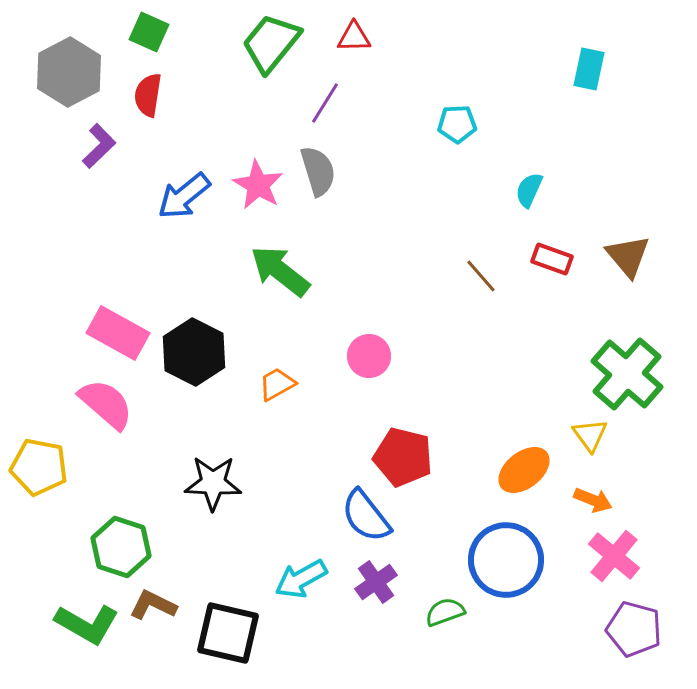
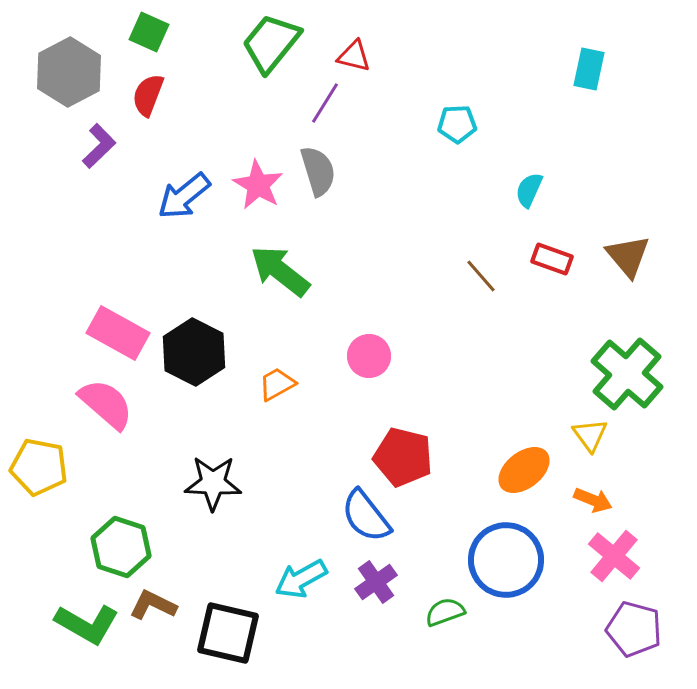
red triangle: moved 19 px down; rotated 15 degrees clockwise
red semicircle: rotated 12 degrees clockwise
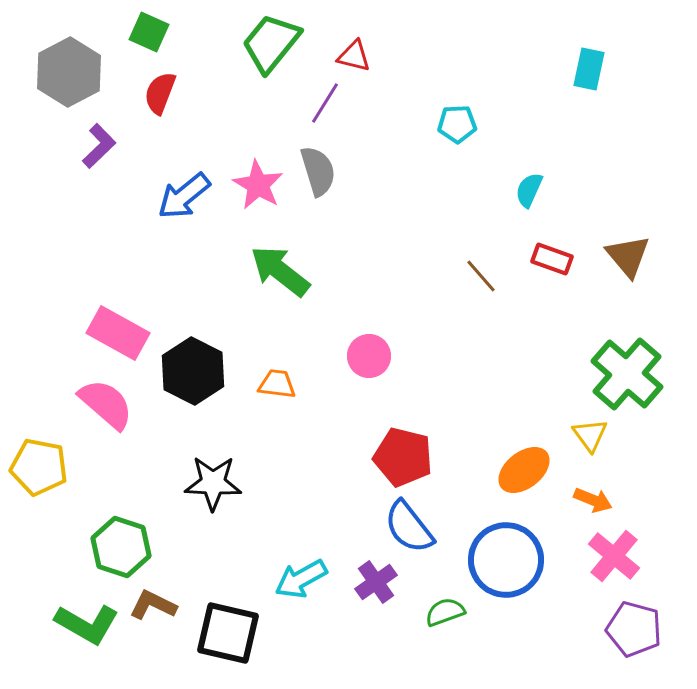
red semicircle: moved 12 px right, 2 px up
black hexagon: moved 1 px left, 19 px down
orange trapezoid: rotated 36 degrees clockwise
blue semicircle: moved 43 px right, 11 px down
